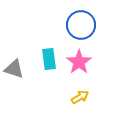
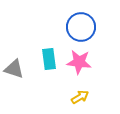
blue circle: moved 2 px down
pink star: rotated 30 degrees counterclockwise
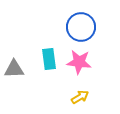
gray triangle: rotated 20 degrees counterclockwise
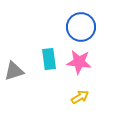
gray triangle: moved 2 px down; rotated 15 degrees counterclockwise
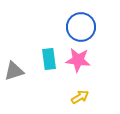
pink star: moved 1 px left, 2 px up
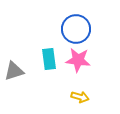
blue circle: moved 5 px left, 2 px down
yellow arrow: rotated 48 degrees clockwise
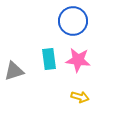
blue circle: moved 3 px left, 8 px up
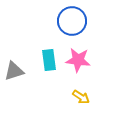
blue circle: moved 1 px left
cyan rectangle: moved 1 px down
yellow arrow: moved 1 px right; rotated 18 degrees clockwise
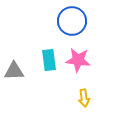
gray triangle: rotated 15 degrees clockwise
yellow arrow: moved 3 px right, 1 px down; rotated 48 degrees clockwise
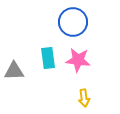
blue circle: moved 1 px right, 1 px down
cyan rectangle: moved 1 px left, 2 px up
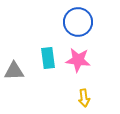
blue circle: moved 5 px right
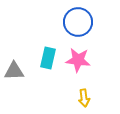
cyan rectangle: rotated 20 degrees clockwise
